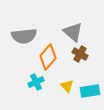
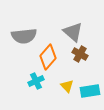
cyan cross: moved 1 px up
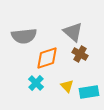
orange diamond: moved 1 px left, 1 px down; rotated 30 degrees clockwise
cyan cross: moved 2 px down; rotated 21 degrees counterclockwise
cyan rectangle: moved 1 px left, 1 px down
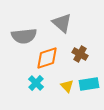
gray triangle: moved 11 px left, 9 px up
cyan rectangle: moved 8 px up
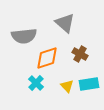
gray triangle: moved 3 px right
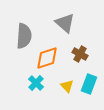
gray semicircle: rotated 80 degrees counterclockwise
cyan rectangle: rotated 60 degrees counterclockwise
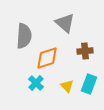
brown cross: moved 5 px right, 3 px up; rotated 35 degrees counterclockwise
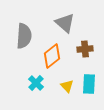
brown cross: moved 2 px up
orange diamond: moved 5 px right, 2 px up; rotated 20 degrees counterclockwise
cyan rectangle: rotated 18 degrees counterclockwise
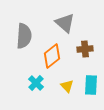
cyan rectangle: moved 2 px right, 1 px down
